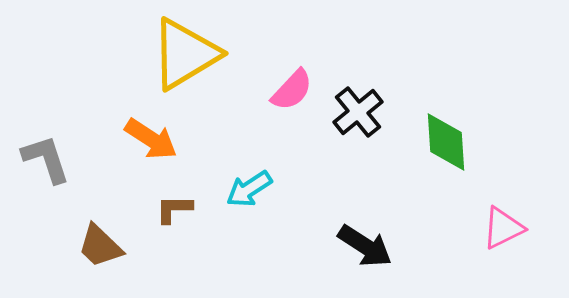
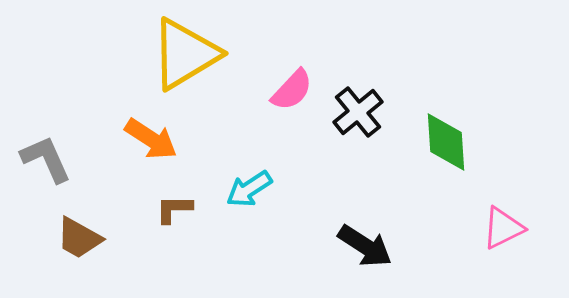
gray L-shape: rotated 6 degrees counterclockwise
brown trapezoid: moved 21 px left, 8 px up; rotated 15 degrees counterclockwise
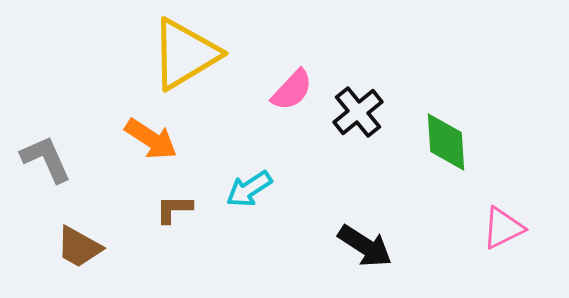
brown trapezoid: moved 9 px down
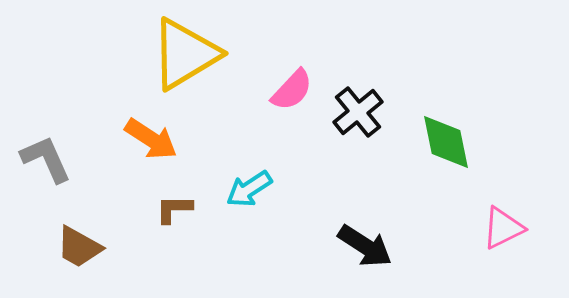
green diamond: rotated 8 degrees counterclockwise
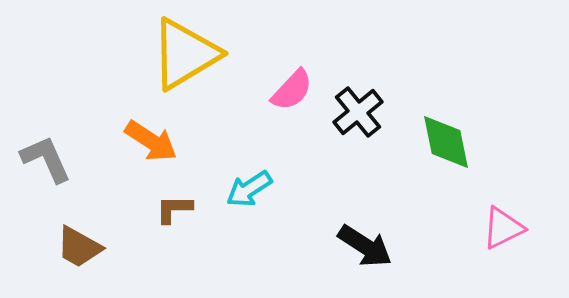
orange arrow: moved 2 px down
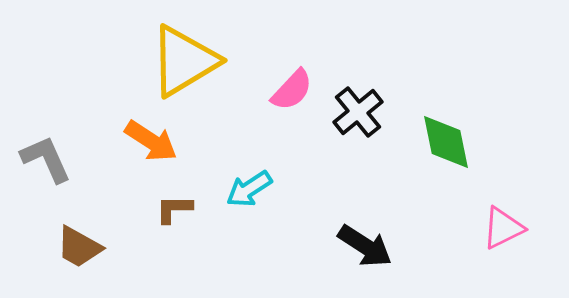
yellow triangle: moved 1 px left, 7 px down
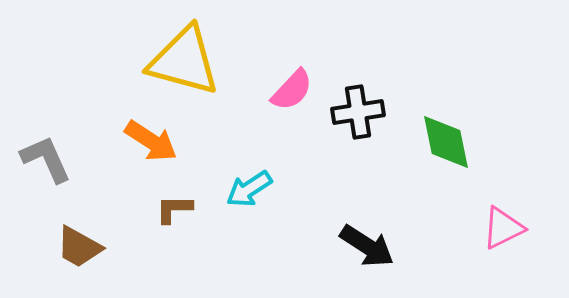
yellow triangle: rotated 46 degrees clockwise
black cross: rotated 30 degrees clockwise
black arrow: moved 2 px right
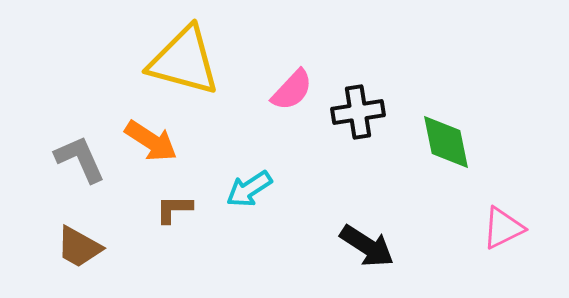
gray L-shape: moved 34 px right
